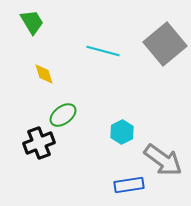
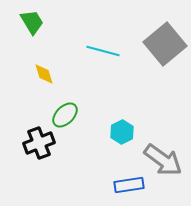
green ellipse: moved 2 px right; rotated 8 degrees counterclockwise
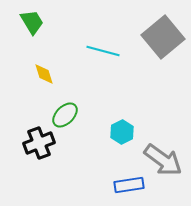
gray square: moved 2 px left, 7 px up
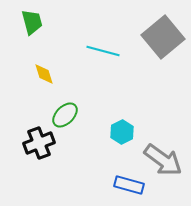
green trapezoid: rotated 16 degrees clockwise
blue rectangle: rotated 24 degrees clockwise
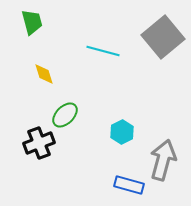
gray arrow: rotated 111 degrees counterclockwise
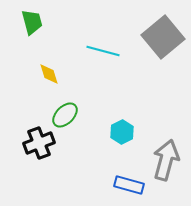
yellow diamond: moved 5 px right
gray arrow: moved 3 px right
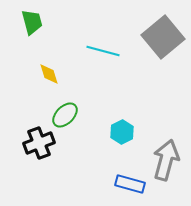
blue rectangle: moved 1 px right, 1 px up
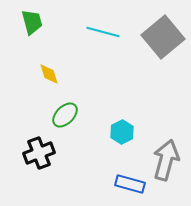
cyan line: moved 19 px up
black cross: moved 10 px down
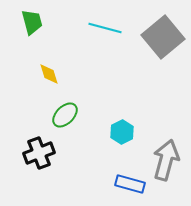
cyan line: moved 2 px right, 4 px up
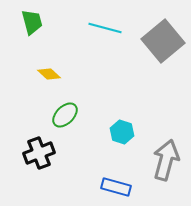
gray square: moved 4 px down
yellow diamond: rotated 30 degrees counterclockwise
cyan hexagon: rotated 15 degrees counterclockwise
blue rectangle: moved 14 px left, 3 px down
